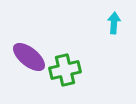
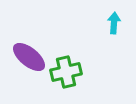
green cross: moved 1 px right, 2 px down
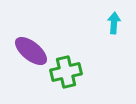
purple ellipse: moved 2 px right, 6 px up
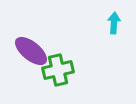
green cross: moved 8 px left, 2 px up
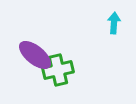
purple ellipse: moved 4 px right, 4 px down
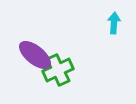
green cross: rotated 12 degrees counterclockwise
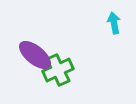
cyan arrow: rotated 15 degrees counterclockwise
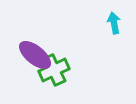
green cross: moved 4 px left
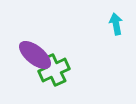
cyan arrow: moved 2 px right, 1 px down
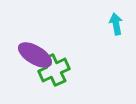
purple ellipse: rotated 8 degrees counterclockwise
